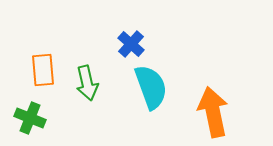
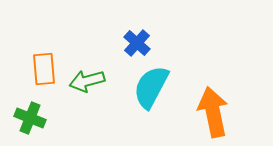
blue cross: moved 6 px right, 1 px up
orange rectangle: moved 1 px right, 1 px up
green arrow: moved 2 px up; rotated 88 degrees clockwise
cyan semicircle: rotated 132 degrees counterclockwise
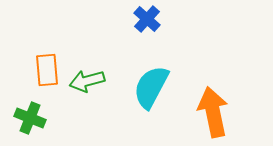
blue cross: moved 10 px right, 24 px up
orange rectangle: moved 3 px right, 1 px down
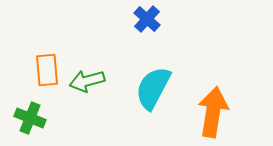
cyan semicircle: moved 2 px right, 1 px down
orange arrow: rotated 21 degrees clockwise
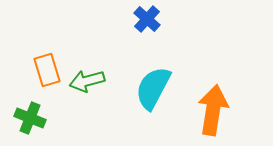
orange rectangle: rotated 12 degrees counterclockwise
orange arrow: moved 2 px up
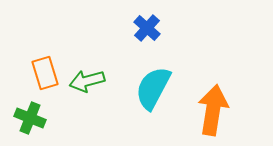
blue cross: moved 9 px down
orange rectangle: moved 2 px left, 3 px down
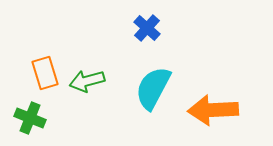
orange arrow: rotated 102 degrees counterclockwise
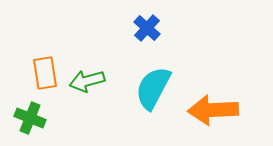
orange rectangle: rotated 8 degrees clockwise
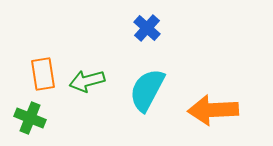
orange rectangle: moved 2 px left, 1 px down
cyan semicircle: moved 6 px left, 2 px down
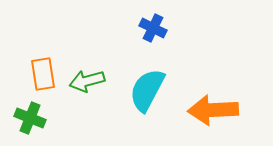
blue cross: moved 6 px right; rotated 16 degrees counterclockwise
